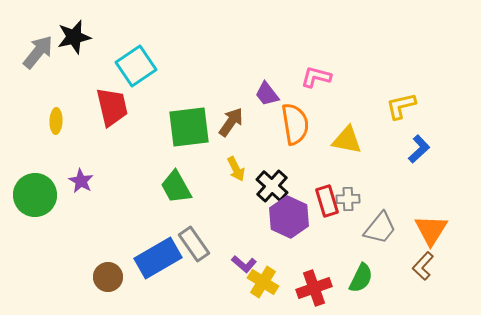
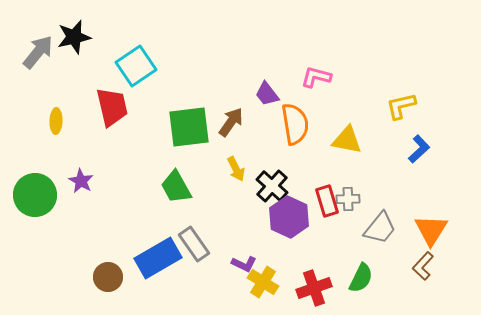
purple L-shape: rotated 15 degrees counterclockwise
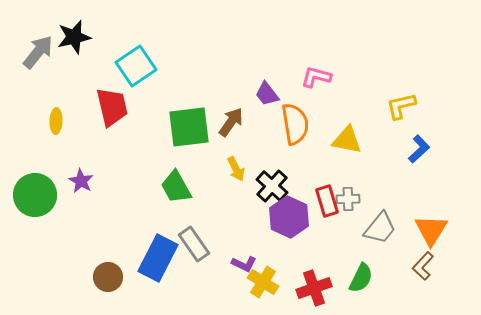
blue rectangle: rotated 33 degrees counterclockwise
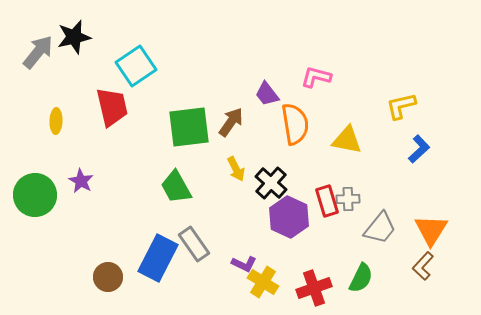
black cross: moved 1 px left, 3 px up
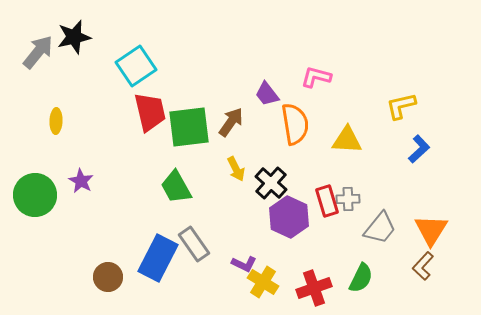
red trapezoid: moved 38 px right, 5 px down
yellow triangle: rotated 8 degrees counterclockwise
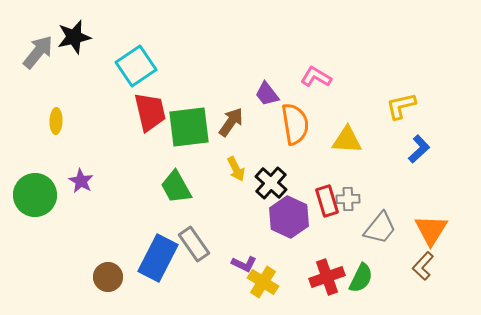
pink L-shape: rotated 16 degrees clockwise
red cross: moved 13 px right, 11 px up
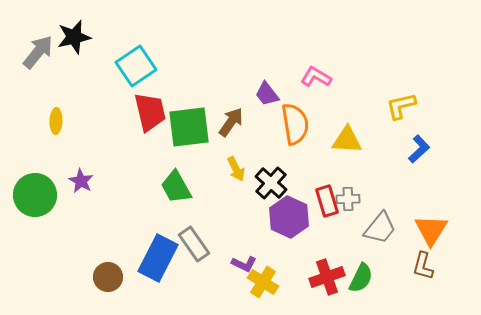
brown L-shape: rotated 28 degrees counterclockwise
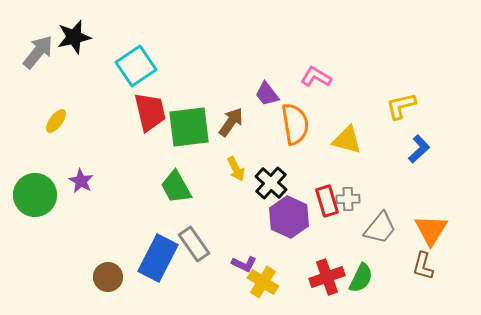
yellow ellipse: rotated 35 degrees clockwise
yellow triangle: rotated 12 degrees clockwise
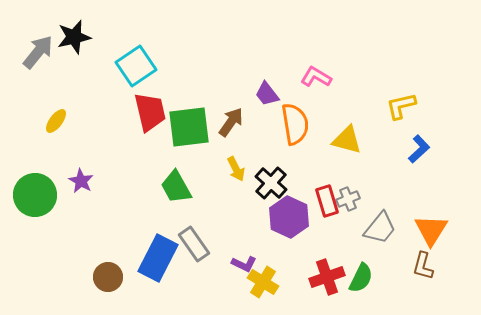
gray cross: rotated 20 degrees counterclockwise
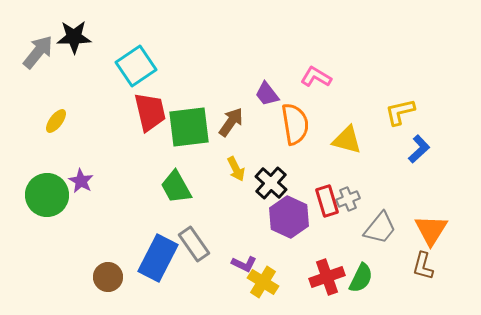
black star: rotated 12 degrees clockwise
yellow L-shape: moved 1 px left, 6 px down
green circle: moved 12 px right
